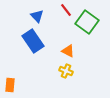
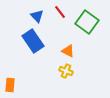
red line: moved 6 px left, 2 px down
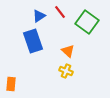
blue triangle: moved 2 px right; rotated 40 degrees clockwise
blue rectangle: rotated 15 degrees clockwise
orange triangle: rotated 16 degrees clockwise
orange rectangle: moved 1 px right, 1 px up
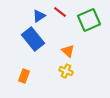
red line: rotated 16 degrees counterclockwise
green square: moved 2 px right, 2 px up; rotated 30 degrees clockwise
blue rectangle: moved 2 px up; rotated 20 degrees counterclockwise
orange rectangle: moved 13 px right, 8 px up; rotated 16 degrees clockwise
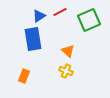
red line: rotated 64 degrees counterclockwise
blue rectangle: rotated 30 degrees clockwise
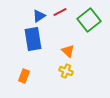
green square: rotated 15 degrees counterclockwise
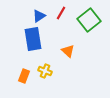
red line: moved 1 px right, 1 px down; rotated 32 degrees counterclockwise
yellow cross: moved 21 px left
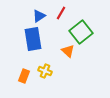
green square: moved 8 px left, 12 px down
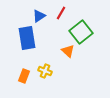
blue rectangle: moved 6 px left, 1 px up
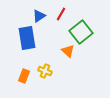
red line: moved 1 px down
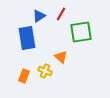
green square: rotated 30 degrees clockwise
orange triangle: moved 7 px left, 6 px down
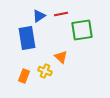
red line: rotated 48 degrees clockwise
green square: moved 1 px right, 2 px up
